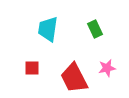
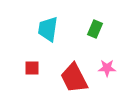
green rectangle: rotated 48 degrees clockwise
pink star: rotated 12 degrees clockwise
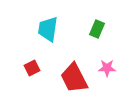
green rectangle: moved 2 px right
red square: rotated 28 degrees counterclockwise
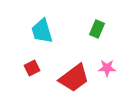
cyan trapezoid: moved 6 px left, 2 px down; rotated 24 degrees counterclockwise
red trapezoid: rotated 100 degrees counterclockwise
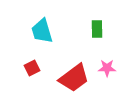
green rectangle: rotated 24 degrees counterclockwise
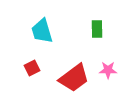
pink star: moved 1 px right, 2 px down
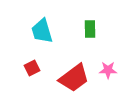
green rectangle: moved 7 px left
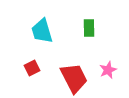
green rectangle: moved 1 px left, 1 px up
pink star: rotated 24 degrees counterclockwise
red trapezoid: rotated 80 degrees counterclockwise
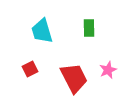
red square: moved 2 px left, 1 px down
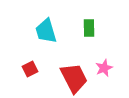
cyan trapezoid: moved 4 px right
pink star: moved 4 px left, 2 px up
